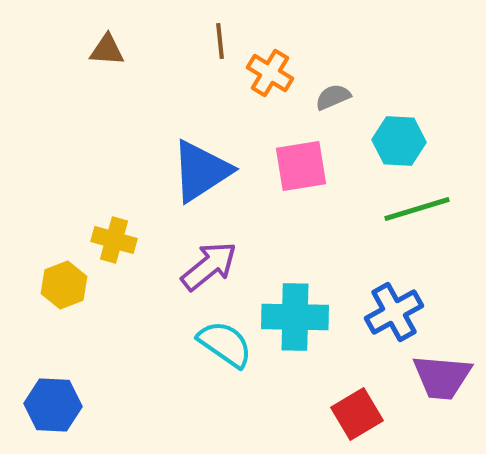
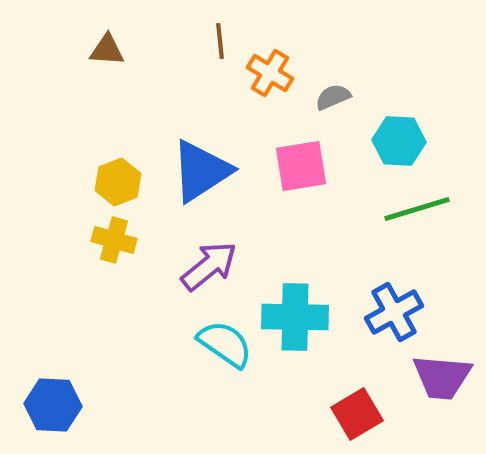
yellow hexagon: moved 54 px right, 103 px up
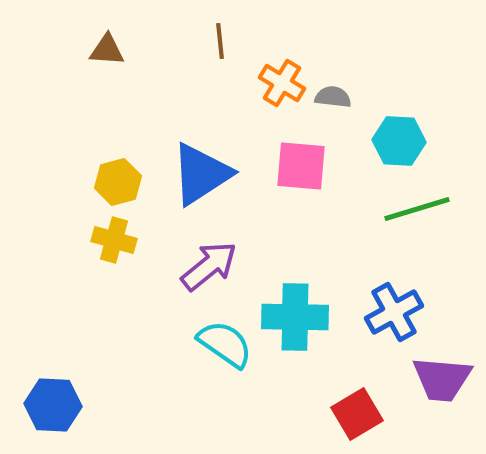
orange cross: moved 12 px right, 10 px down
gray semicircle: rotated 30 degrees clockwise
pink square: rotated 14 degrees clockwise
blue triangle: moved 3 px down
yellow hexagon: rotated 6 degrees clockwise
purple trapezoid: moved 2 px down
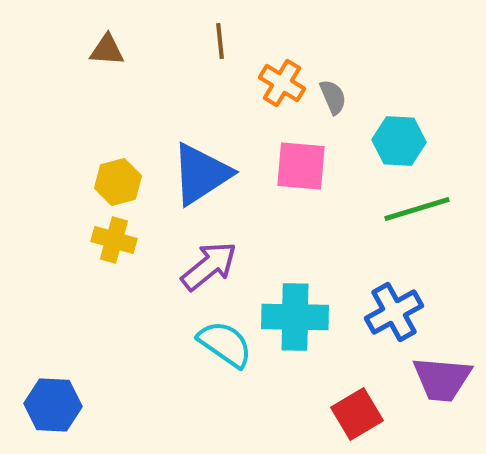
gray semicircle: rotated 60 degrees clockwise
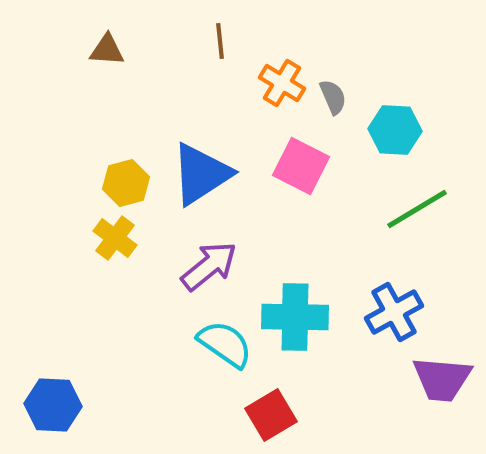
cyan hexagon: moved 4 px left, 11 px up
pink square: rotated 22 degrees clockwise
yellow hexagon: moved 8 px right, 1 px down
green line: rotated 14 degrees counterclockwise
yellow cross: moved 1 px right, 2 px up; rotated 21 degrees clockwise
red square: moved 86 px left, 1 px down
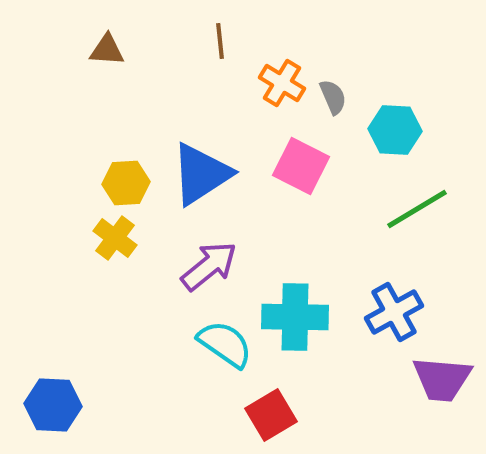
yellow hexagon: rotated 12 degrees clockwise
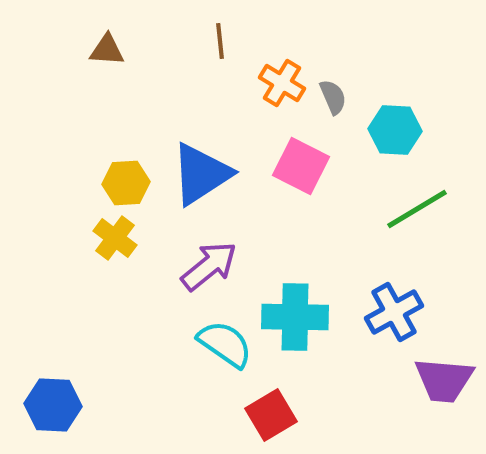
purple trapezoid: moved 2 px right, 1 px down
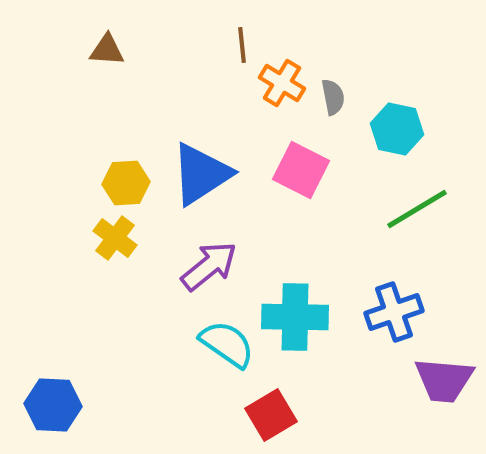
brown line: moved 22 px right, 4 px down
gray semicircle: rotated 12 degrees clockwise
cyan hexagon: moved 2 px right, 1 px up; rotated 9 degrees clockwise
pink square: moved 4 px down
blue cross: rotated 10 degrees clockwise
cyan semicircle: moved 2 px right
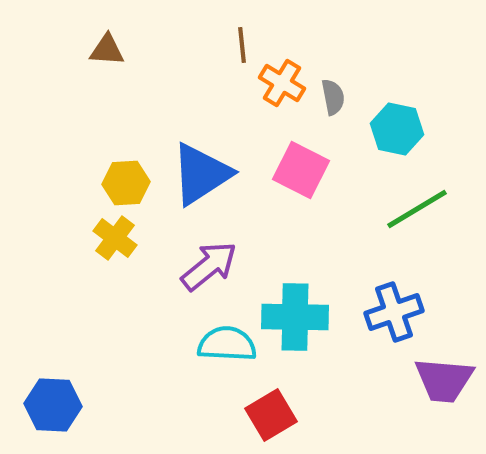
cyan semicircle: rotated 32 degrees counterclockwise
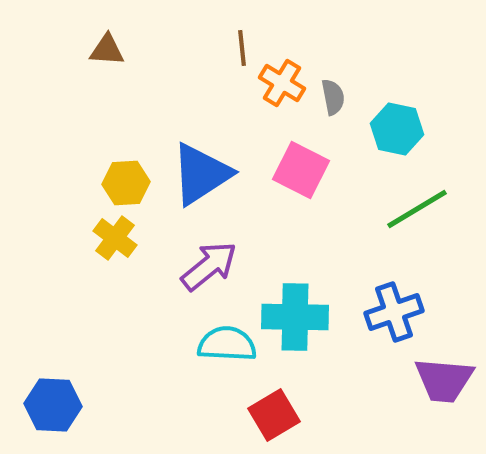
brown line: moved 3 px down
red square: moved 3 px right
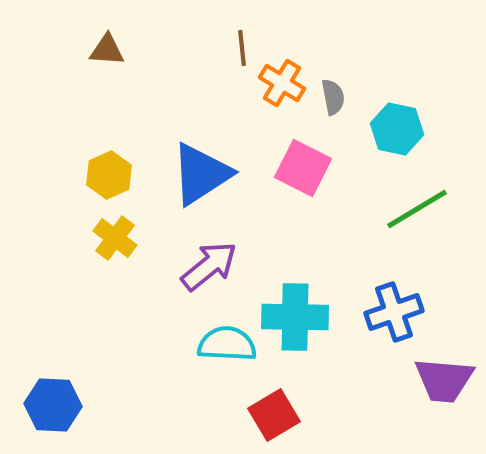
pink square: moved 2 px right, 2 px up
yellow hexagon: moved 17 px left, 8 px up; rotated 21 degrees counterclockwise
